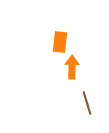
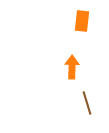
orange rectangle: moved 22 px right, 21 px up
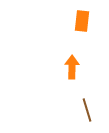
brown line: moved 7 px down
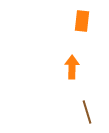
brown line: moved 2 px down
